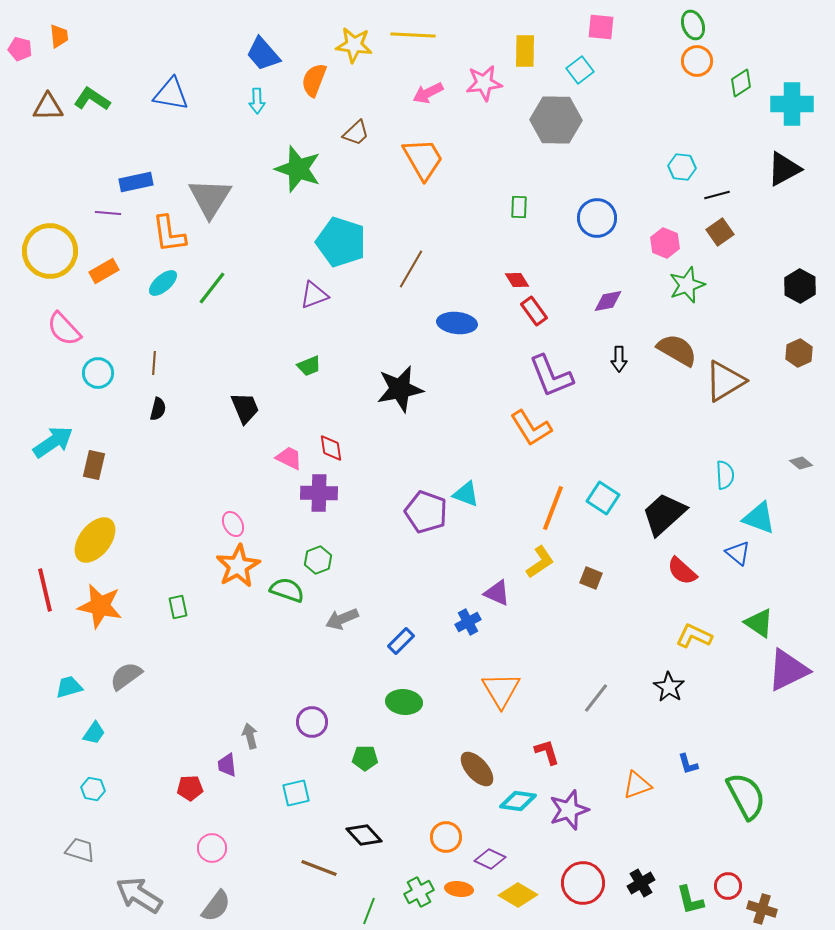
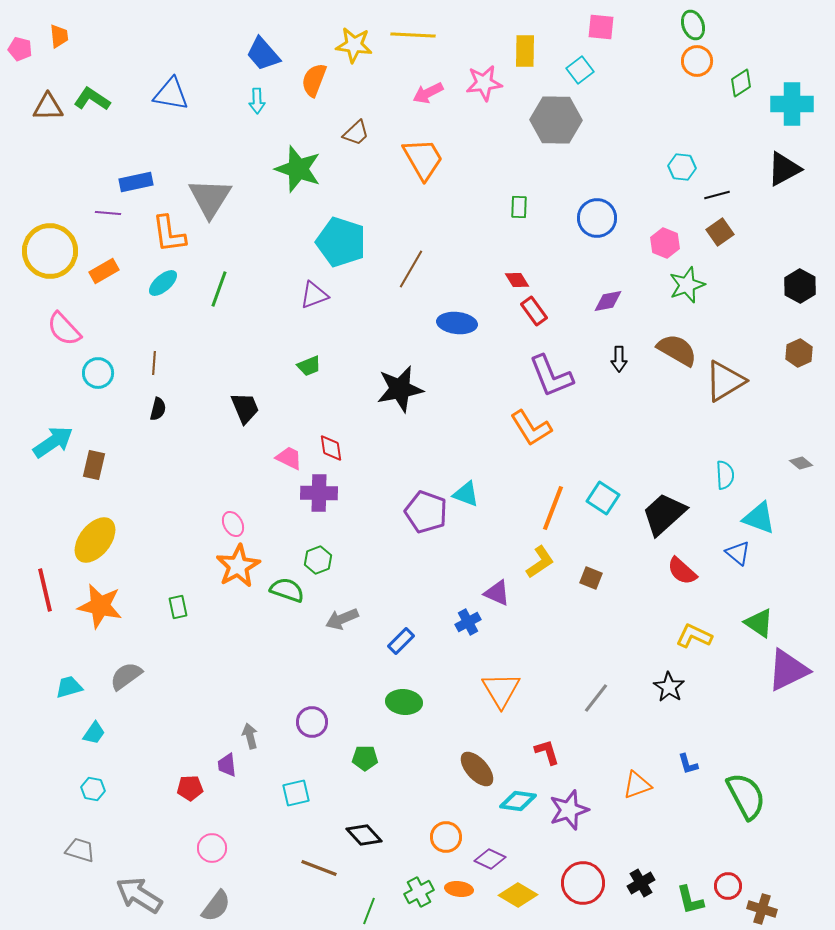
green line at (212, 288): moved 7 px right, 1 px down; rotated 18 degrees counterclockwise
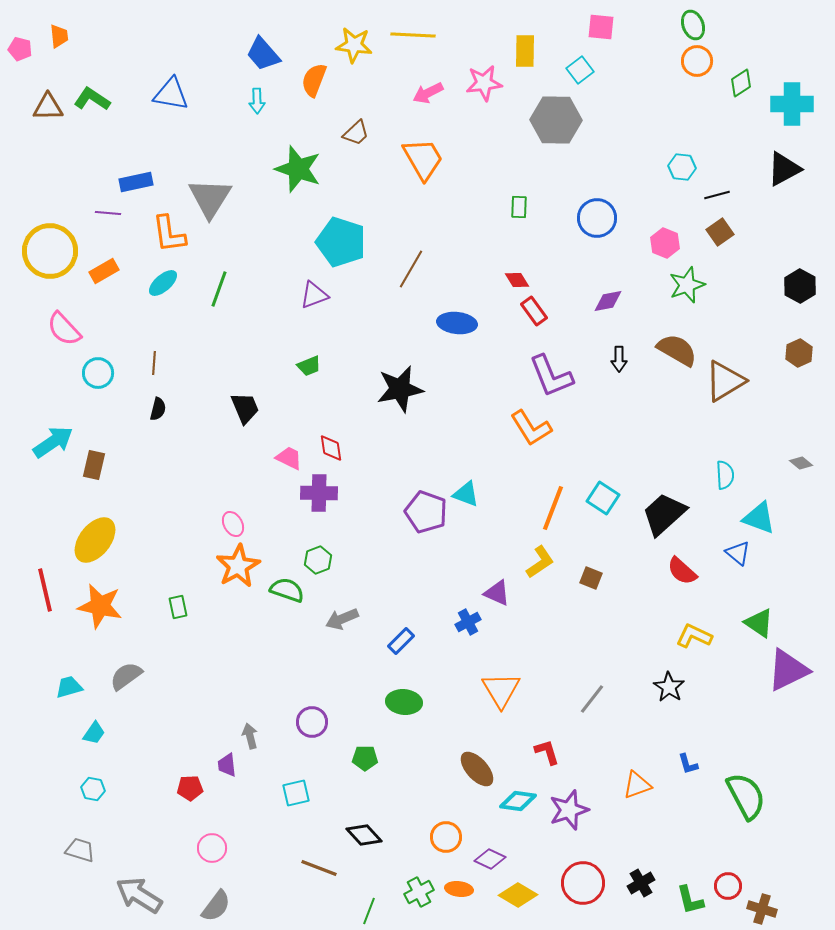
gray line at (596, 698): moved 4 px left, 1 px down
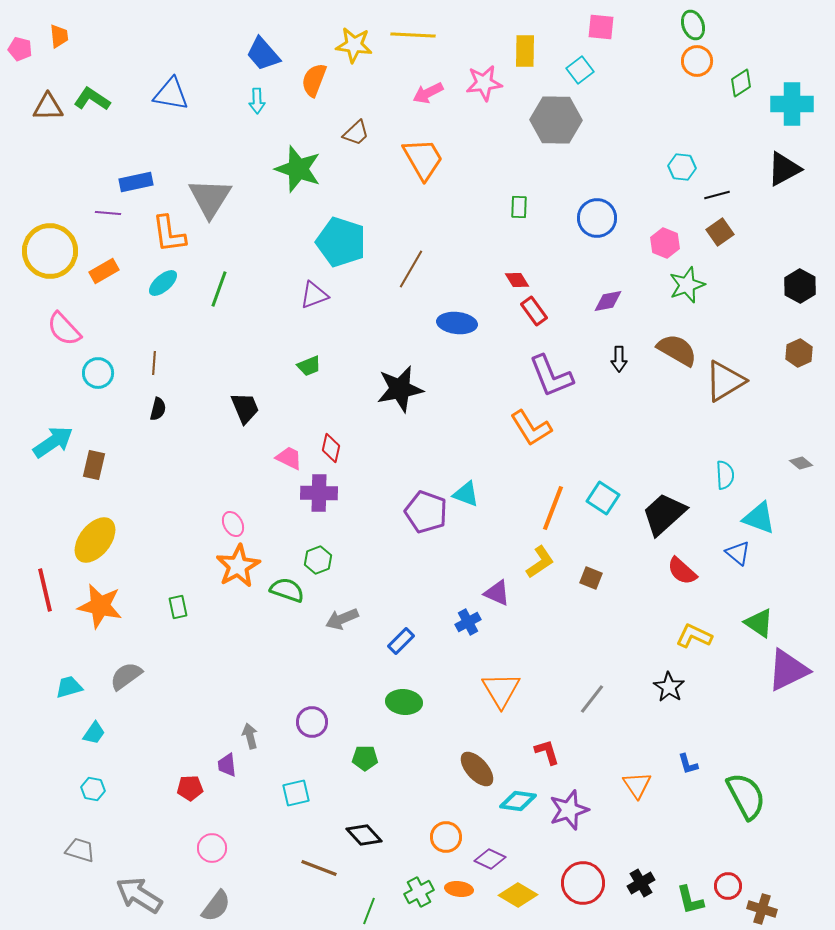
red diamond at (331, 448): rotated 20 degrees clockwise
orange triangle at (637, 785): rotated 44 degrees counterclockwise
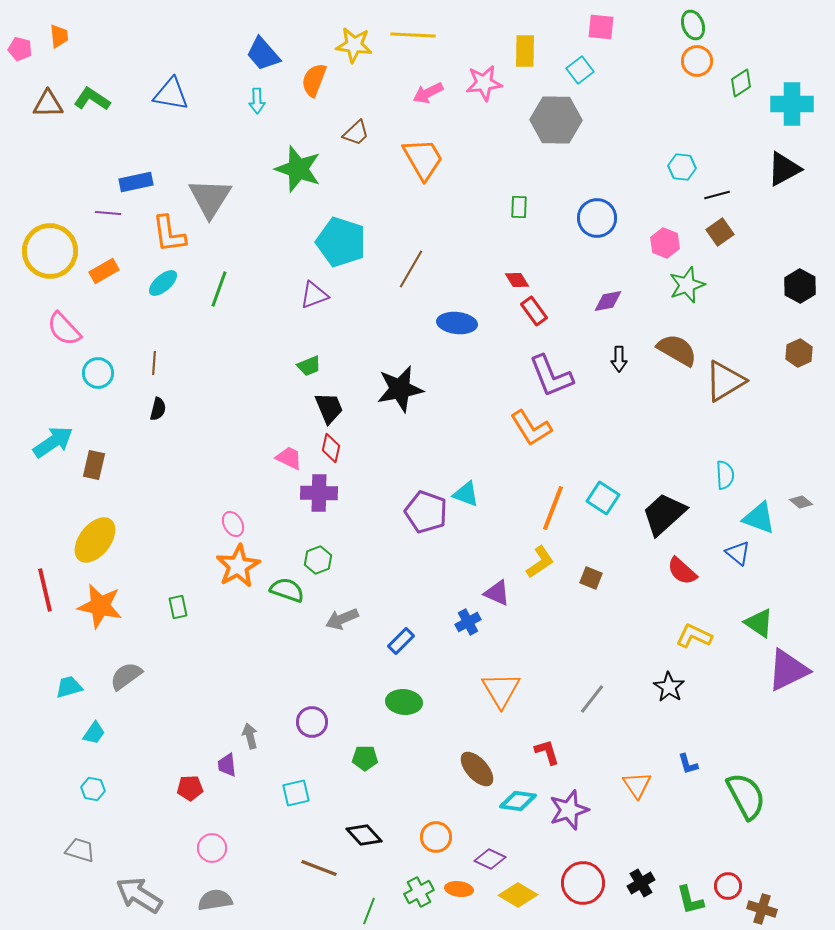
brown triangle at (48, 107): moved 3 px up
black trapezoid at (245, 408): moved 84 px right
gray diamond at (801, 463): moved 39 px down
orange circle at (446, 837): moved 10 px left
gray semicircle at (216, 906): moved 1 px left, 6 px up; rotated 136 degrees counterclockwise
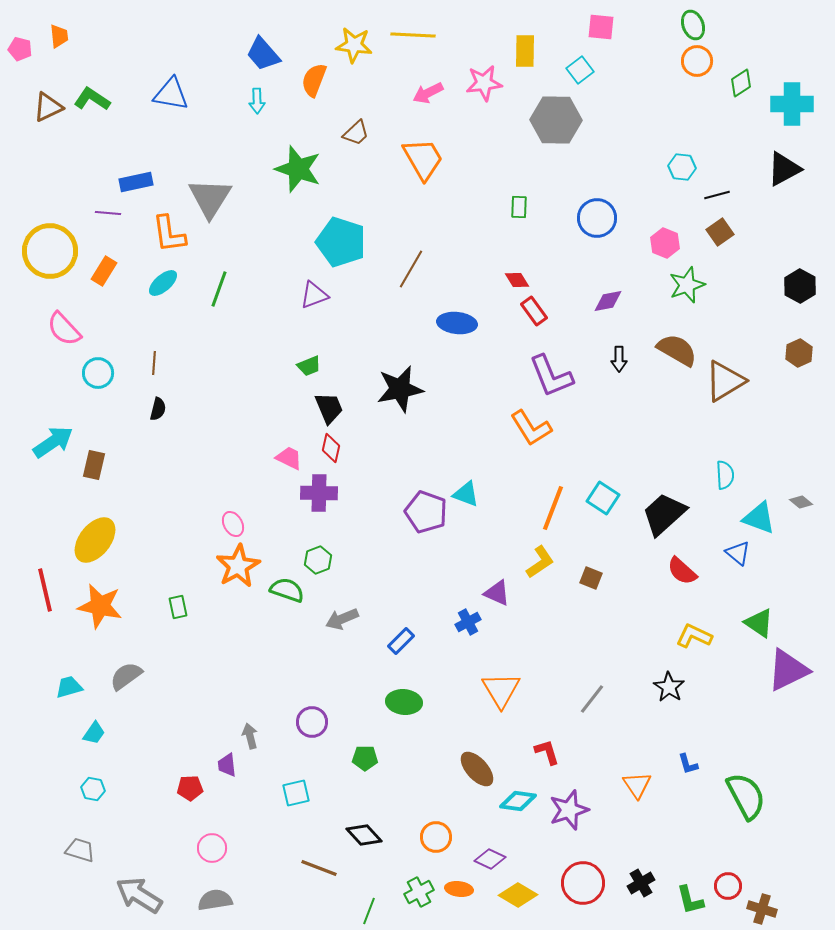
brown triangle at (48, 104): moved 3 px down; rotated 24 degrees counterclockwise
orange rectangle at (104, 271): rotated 28 degrees counterclockwise
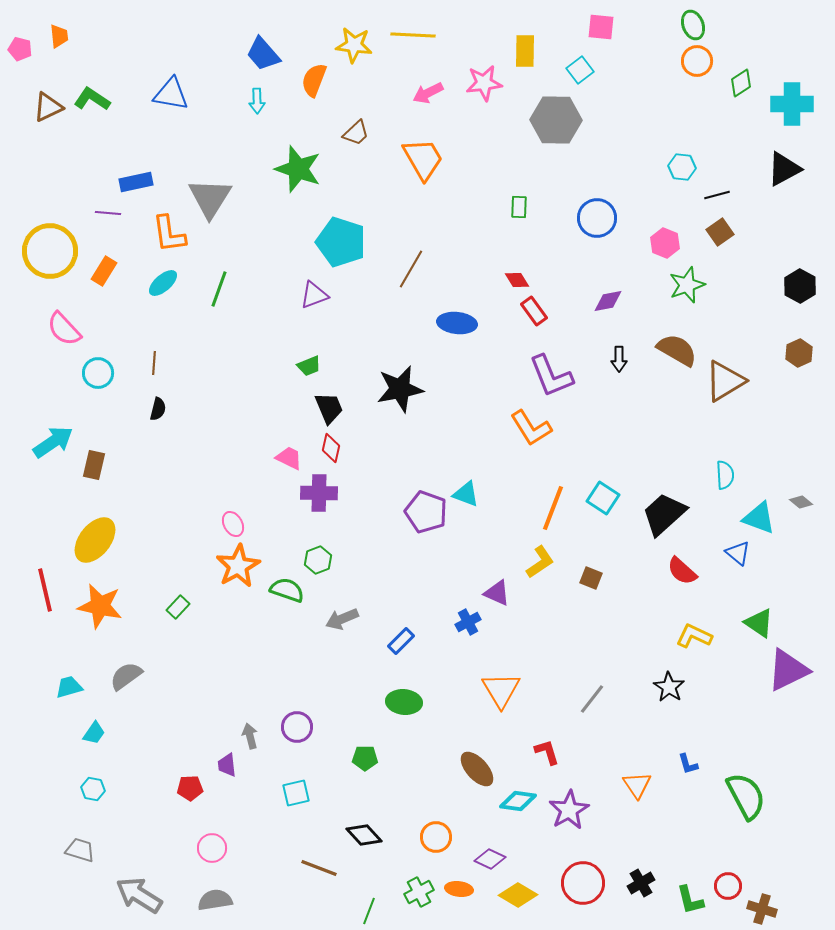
green rectangle at (178, 607): rotated 55 degrees clockwise
purple circle at (312, 722): moved 15 px left, 5 px down
purple star at (569, 810): rotated 12 degrees counterclockwise
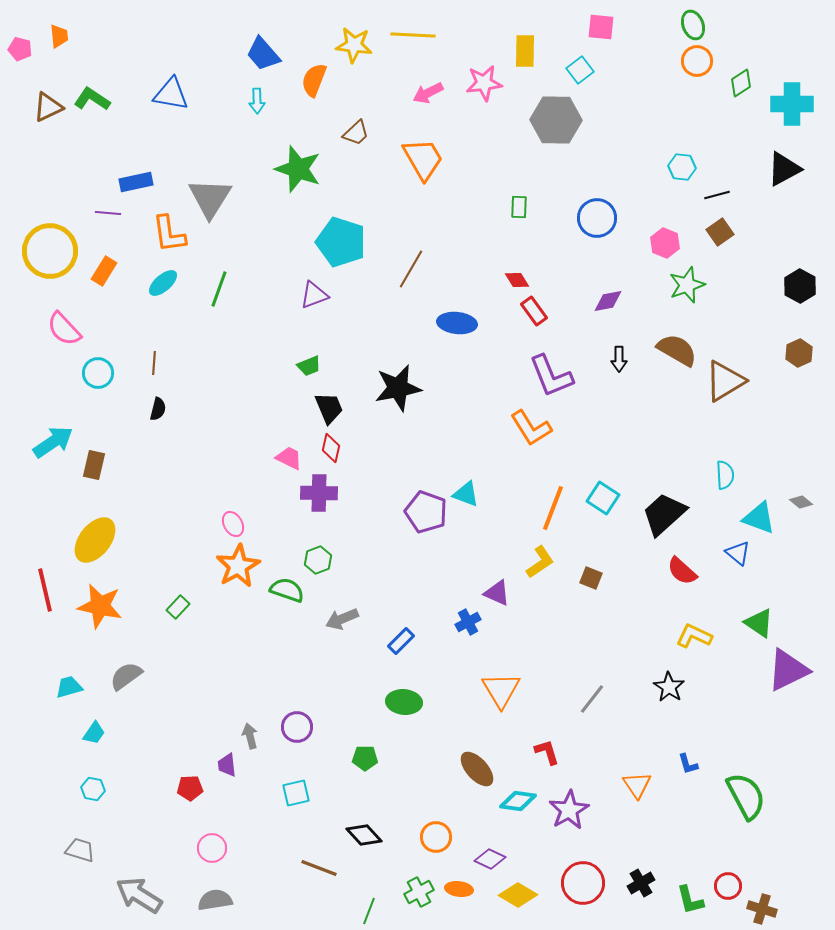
black star at (400, 389): moved 2 px left, 1 px up
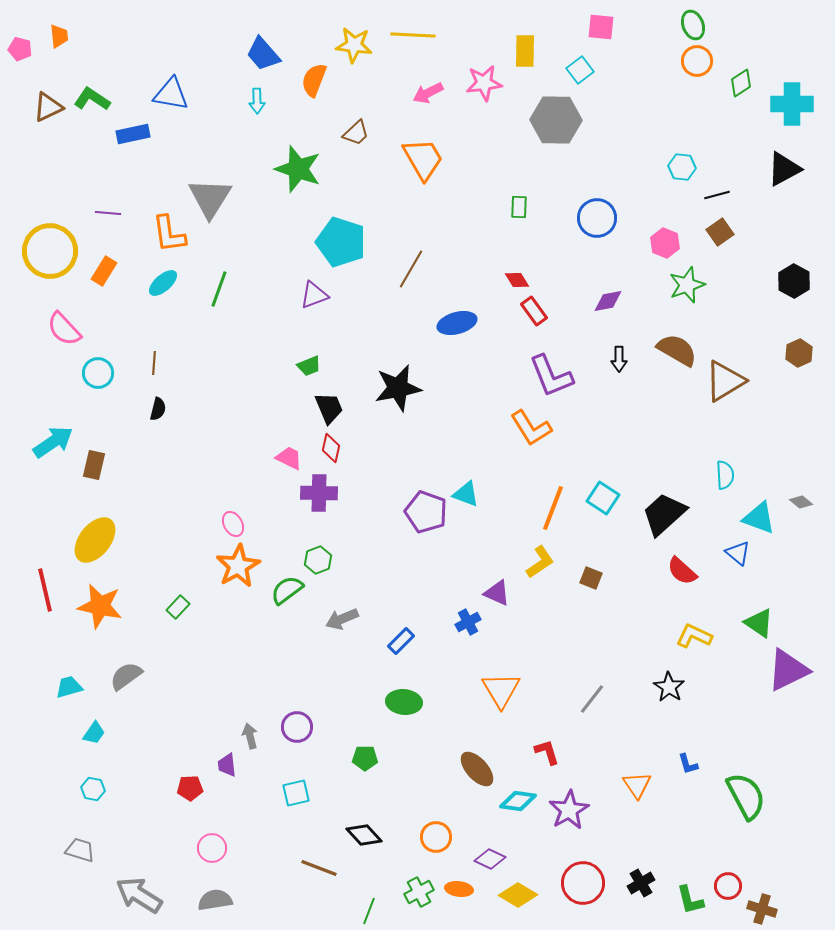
blue rectangle at (136, 182): moved 3 px left, 48 px up
black hexagon at (800, 286): moved 6 px left, 5 px up
blue ellipse at (457, 323): rotated 21 degrees counterclockwise
green semicircle at (287, 590): rotated 56 degrees counterclockwise
